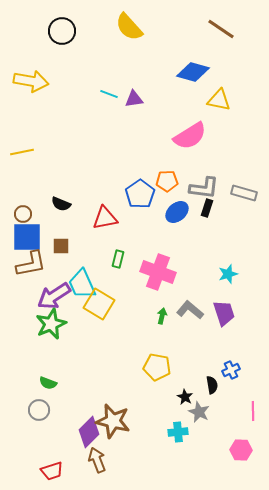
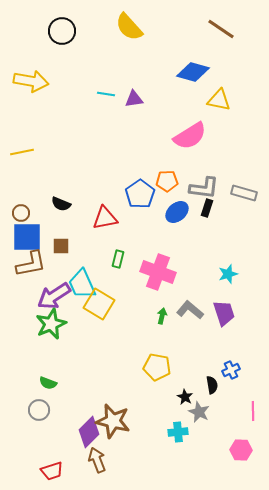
cyan line at (109, 94): moved 3 px left; rotated 12 degrees counterclockwise
brown circle at (23, 214): moved 2 px left, 1 px up
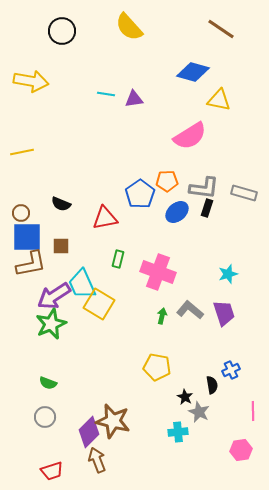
gray circle at (39, 410): moved 6 px right, 7 px down
pink hexagon at (241, 450): rotated 10 degrees counterclockwise
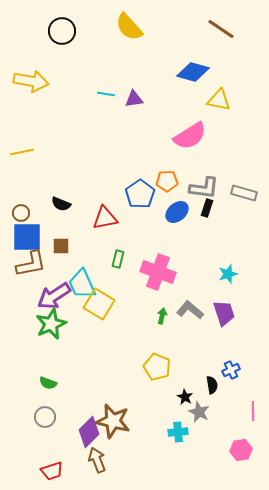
yellow pentagon at (157, 367): rotated 12 degrees clockwise
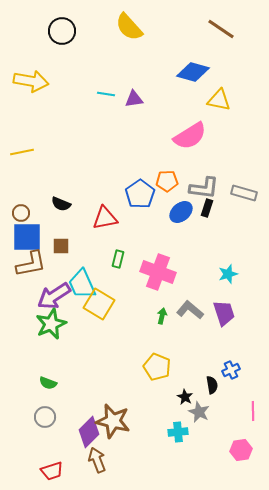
blue ellipse at (177, 212): moved 4 px right
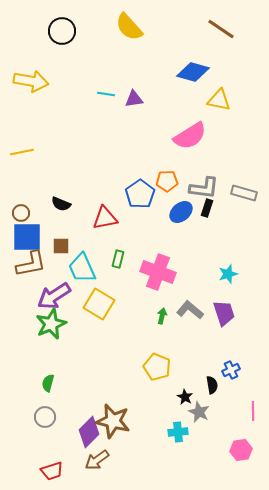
cyan trapezoid at (82, 284): moved 16 px up
green semicircle at (48, 383): rotated 84 degrees clockwise
brown arrow at (97, 460): rotated 105 degrees counterclockwise
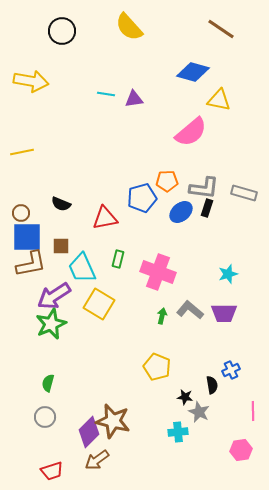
pink semicircle at (190, 136): moved 1 px right, 4 px up; rotated 8 degrees counterclockwise
blue pentagon at (140, 194): moved 2 px right, 4 px down; rotated 20 degrees clockwise
purple trapezoid at (224, 313): rotated 108 degrees clockwise
black star at (185, 397): rotated 21 degrees counterclockwise
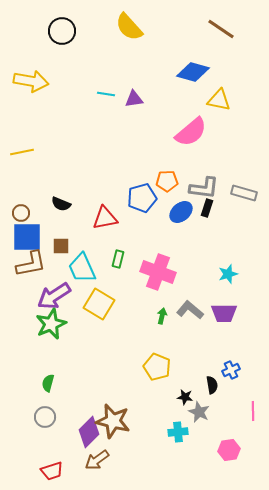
pink hexagon at (241, 450): moved 12 px left
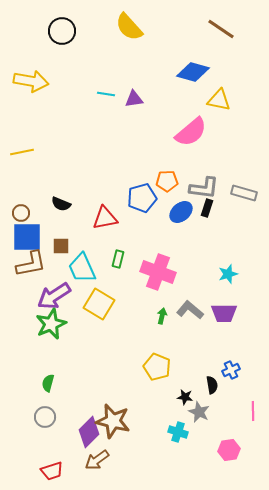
cyan cross at (178, 432): rotated 24 degrees clockwise
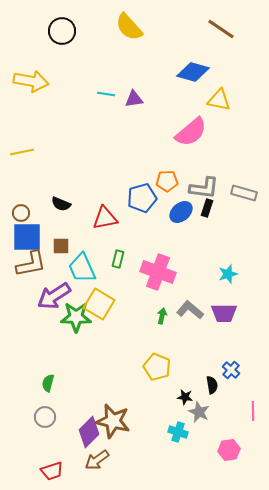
green star at (51, 324): moved 25 px right, 7 px up; rotated 24 degrees clockwise
blue cross at (231, 370): rotated 24 degrees counterclockwise
